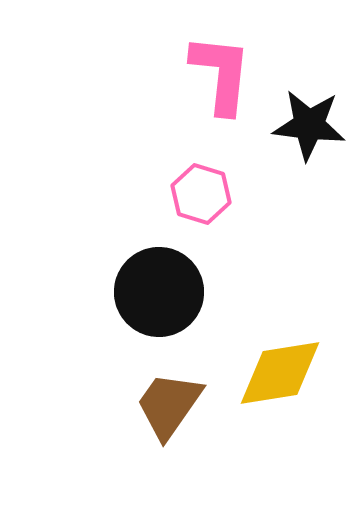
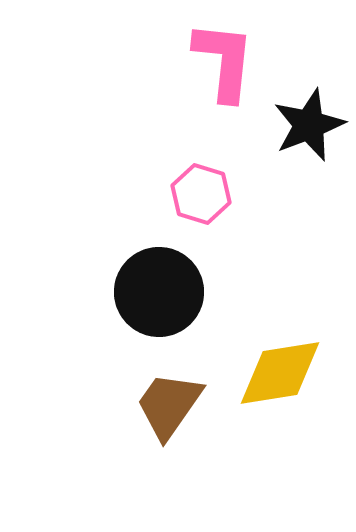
pink L-shape: moved 3 px right, 13 px up
black star: rotated 28 degrees counterclockwise
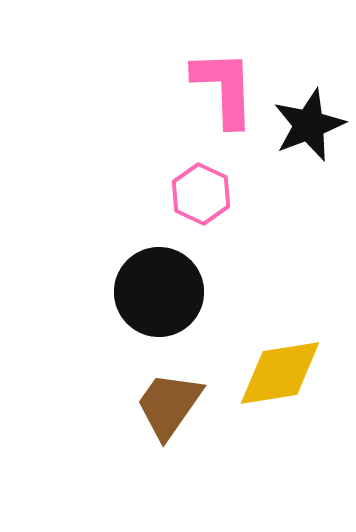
pink L-shape: moved 27 px down; rotated 8 degrees counterclockwise
pink hexagon: rotated 8 degrees clockwise
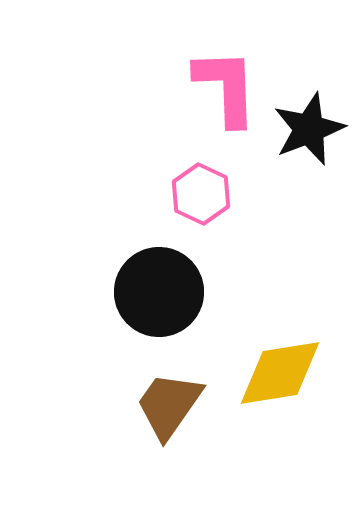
pink L-shape: moved 2 px right, 1 px up
black star: moved 4 px down
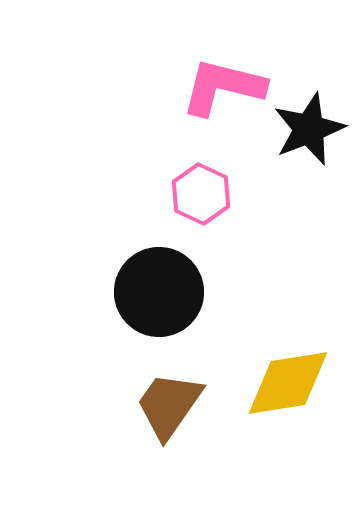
pink L-shape: moved 3 px left; rotated 74 degrees counterclockwise
yellow diamond: moved 8 px right, 10 px down
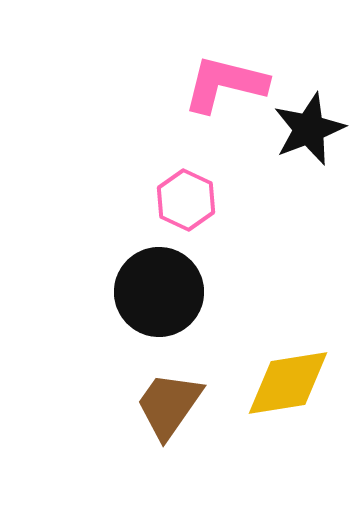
pink L-shape: moved 2 px right, 3 px up
pink hexagon: moved 15 px left, 6 px down
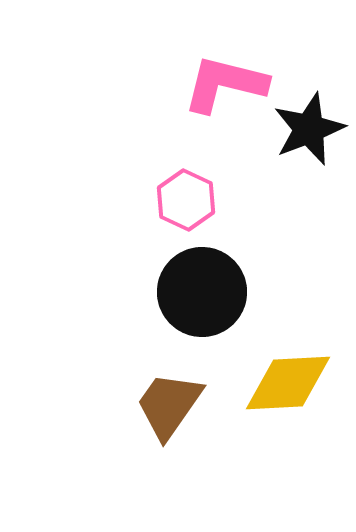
black circle: moved 43 px right
yellow diamond: rotated 6 degrees clockwise
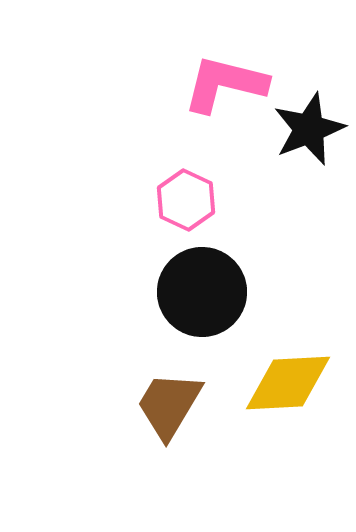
brown trapezoid: rotated 4 degrees counterclockwise
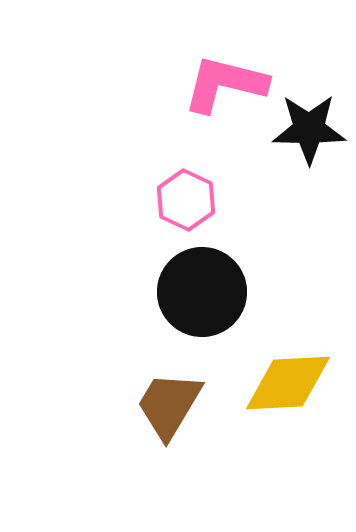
black star: rotated 22 degrees clockwise
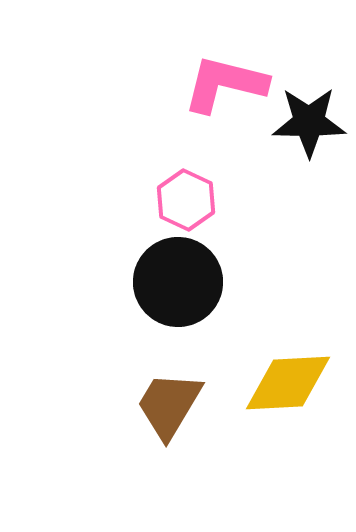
black star: moved 7 px up
black circle: moved 24 px left, 10 px up
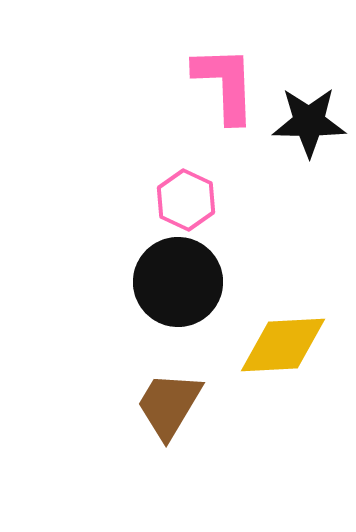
pink L-shape: rotated 74 degrees clockwise
yellow diamond: moved 5 px left, 38 px up
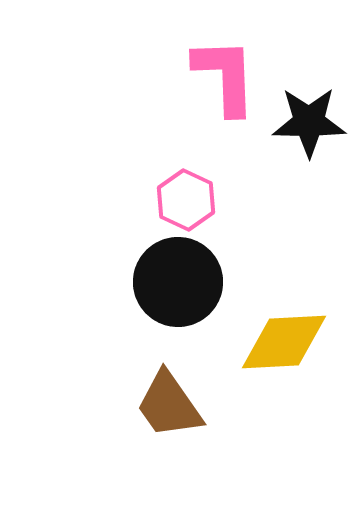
pink L-shape: moved 8 px up
yellow diamond: moved 1 px right, 3 px up
brown trapezoid: rotated 66 degrees counterclockwise
